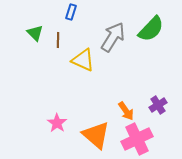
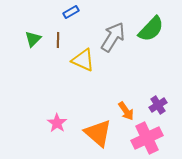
blue rectangle: rotated 42 degrees clockwise
green triangle: moved 2 px left, 6 px down; rotated 30 degrees clockwise
orange triangle: moved 2 px right, 2 px up
pink cross: moved 10 px right, 1 px up
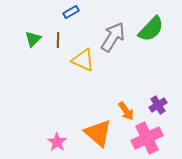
pink star: moved 19 px down
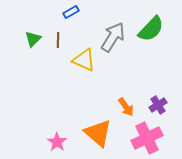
yellow triangle: moved 1 px right
orange arrow: moved 4 px up
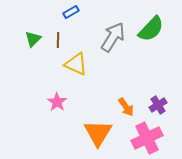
yellow triangle: moved 8 px left, 4 px down
orange triangle: rotated 20 degrees clockwise
pink star: moved 40 px up
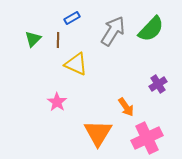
blue rectangle: moved 1 px right, 6 px down
gray arrow: moved 6 px up
purple cross: moved 21 px up
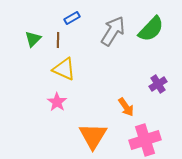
yellow triangle: moved 12 px left, 5 px down
orange triangle: moved 5 px left, 3 px down
pink cross: moved 2 px left, 2 px down; rotated 8 degrees clockwise
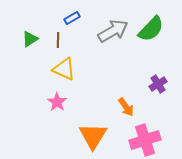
gray arrow: rotated 28 degrees clockwise
green triangle: moved 3 px left; rotated 12 degrees clockwise
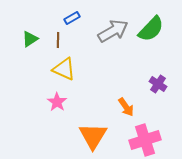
purple cross: rotated 24 degrees counterclockwise
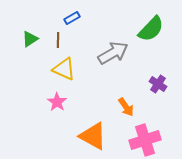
gray arrow: moved 22 px down
orange triangle: rotated 32 degrees counterclockwise
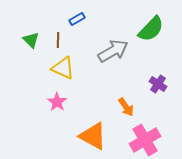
blue rectangle: moved 5 px right, 1 px down
green triangle: moved 1 px right, 1 px down; rotated 42 degrees counterclockwise
gray arrow: moved 2 px up
yellow triangle: moved 1 px left, 1 px up
pink cross: rotated 12 degrees counterclockwise
